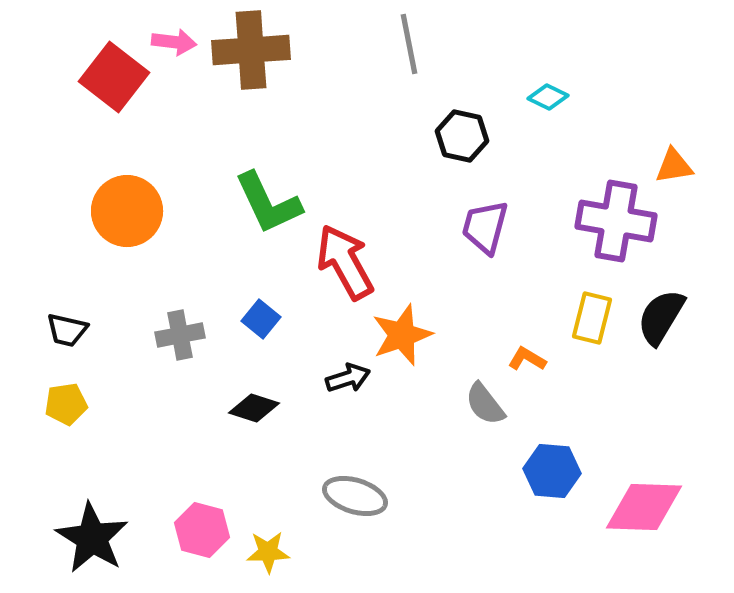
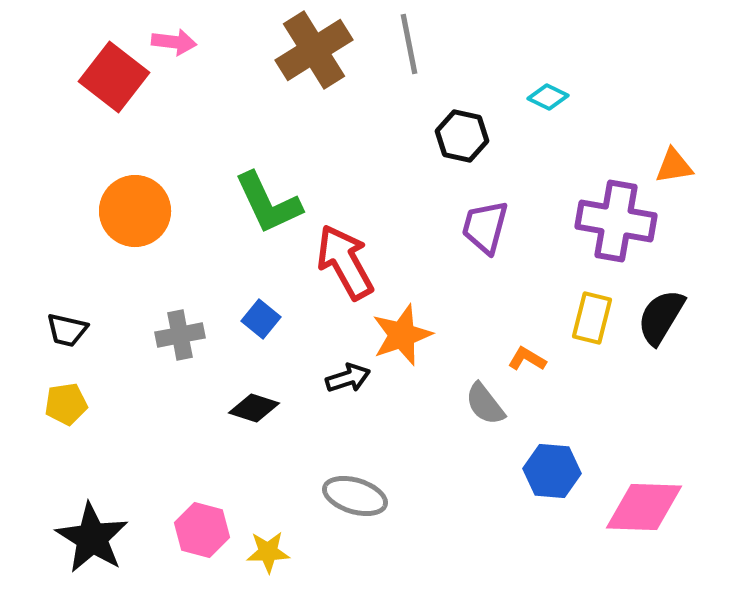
brown cross: moved 63 px right; rotated 28 degrees counterclockwise
orange circle: moved 8 px right
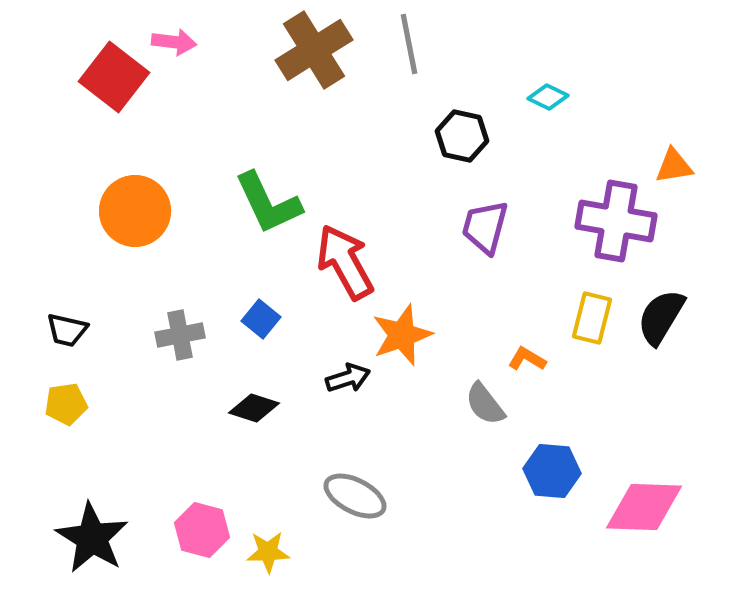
gray ellipse: rotated 10 degrees clockwise
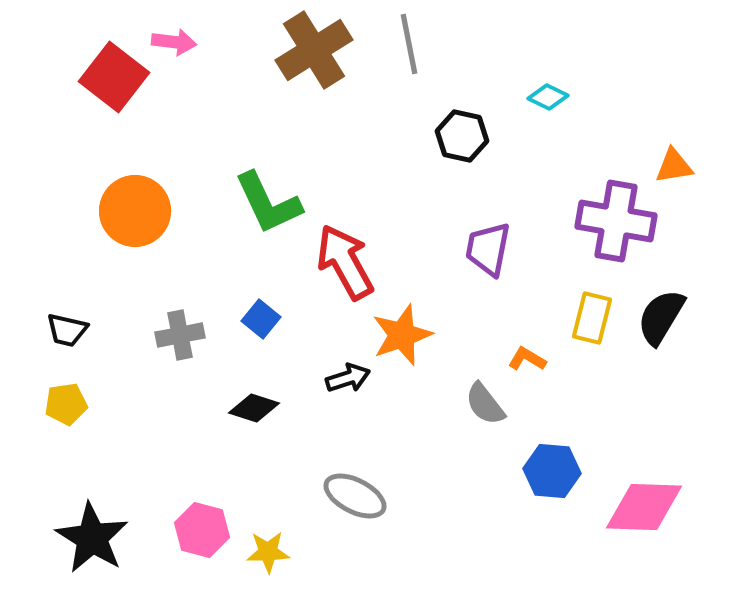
purple trapezoid: moved 3 px right, 22 px down; rotated 4 degrees counterclockwise
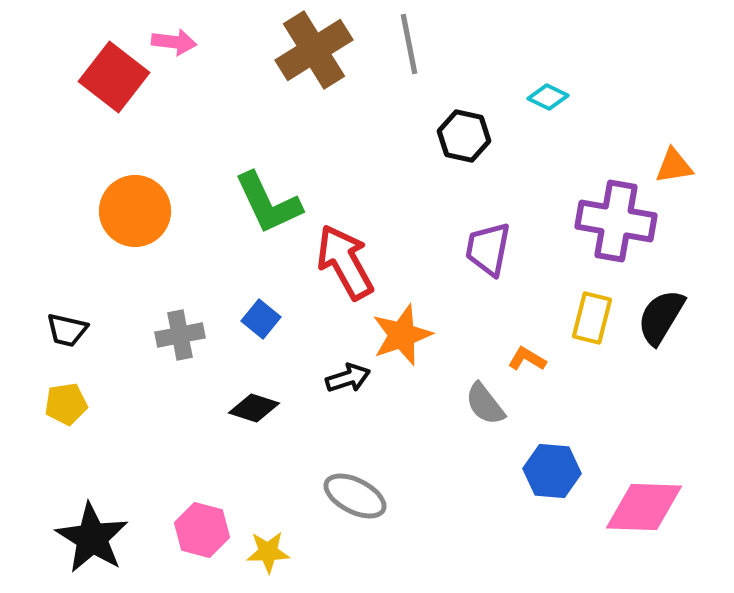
black hexagon: moved 2 px right
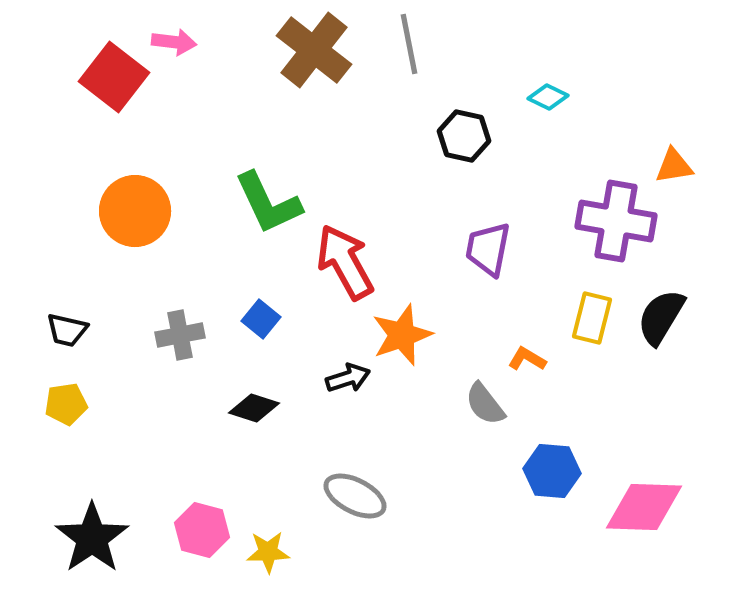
brown cross: rotated 20 degrees counterclockwise
black star: rotated 6 degrees clockwise
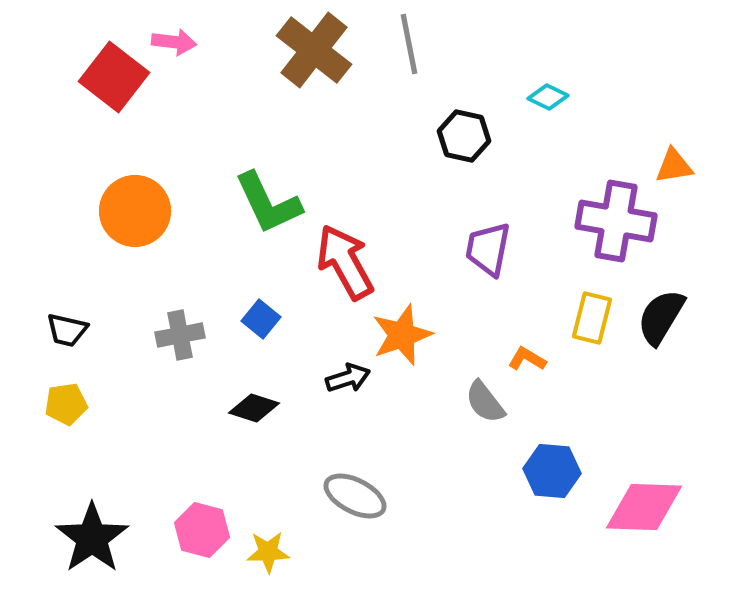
gray semicircle: moved 2 px up
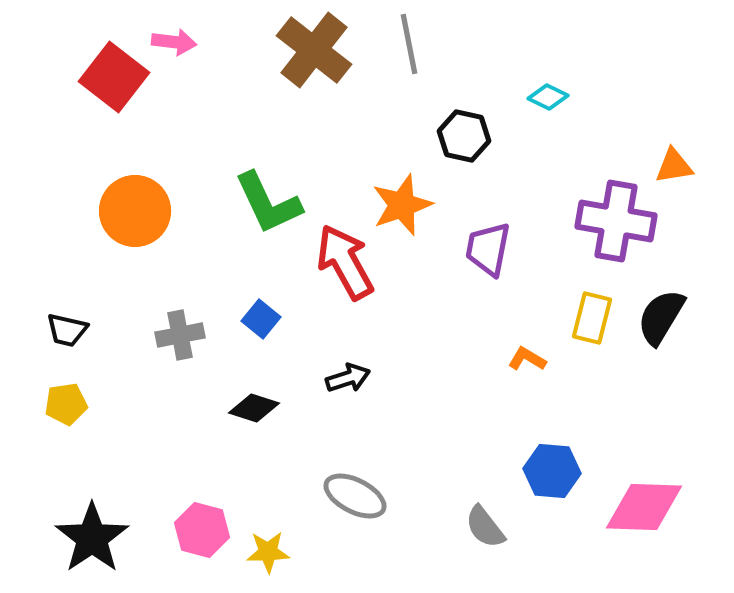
orange star: moved 130 px up
gray semicircle: moved 125 px down
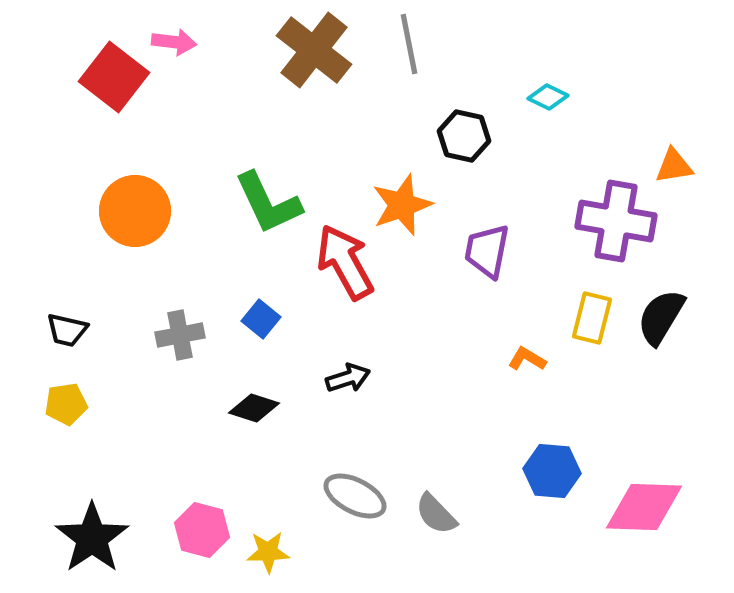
purple trapezoid: moved 1 px left, 2 px down
gray semicircle: moved 49 px left, 13 px up; rotated 6 degrees counterclockwise
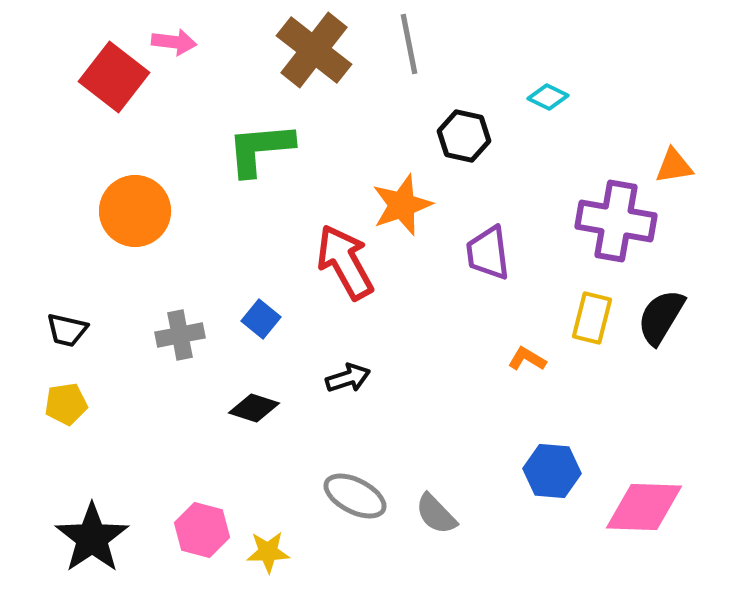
green L-shape: moved 8 px left, 54 px up; rotated 110 degrees clockwise
purple trapezoid: moved 1 px right, 2 px down; rotated 18 degrees counterclockwise
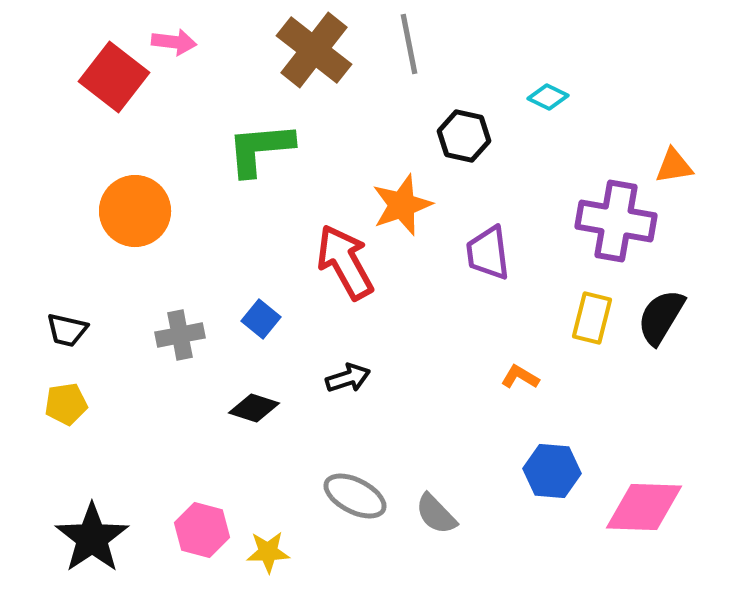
orange L-shape: moved 7 px left, 18 px down
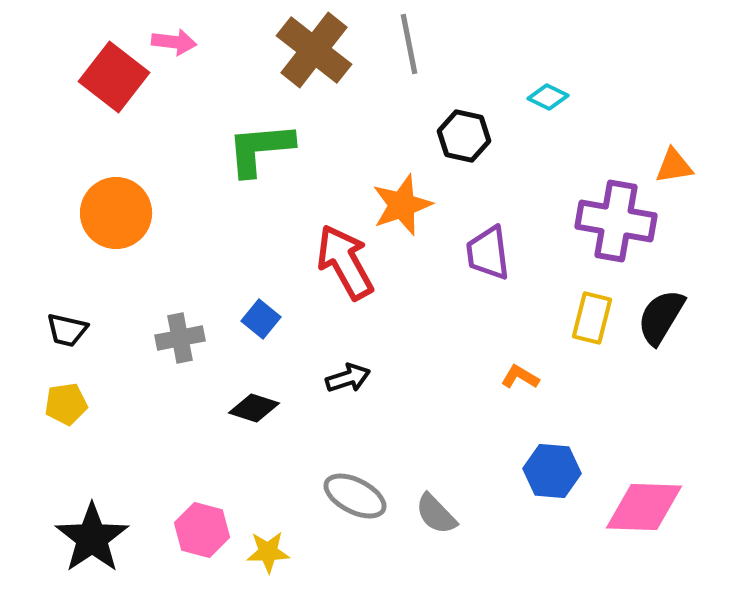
orange circle: moved 19 px left, 2 px down
gray cross: moved 3 px down
